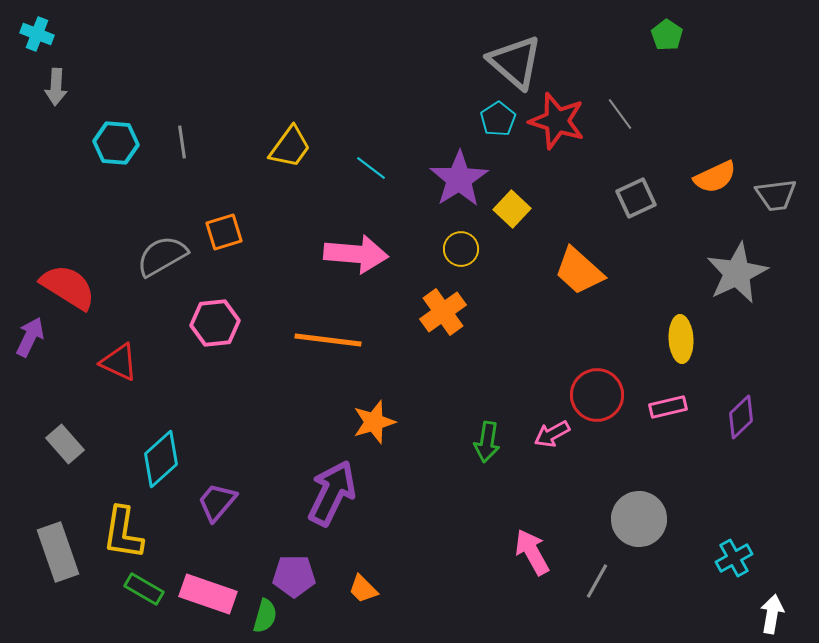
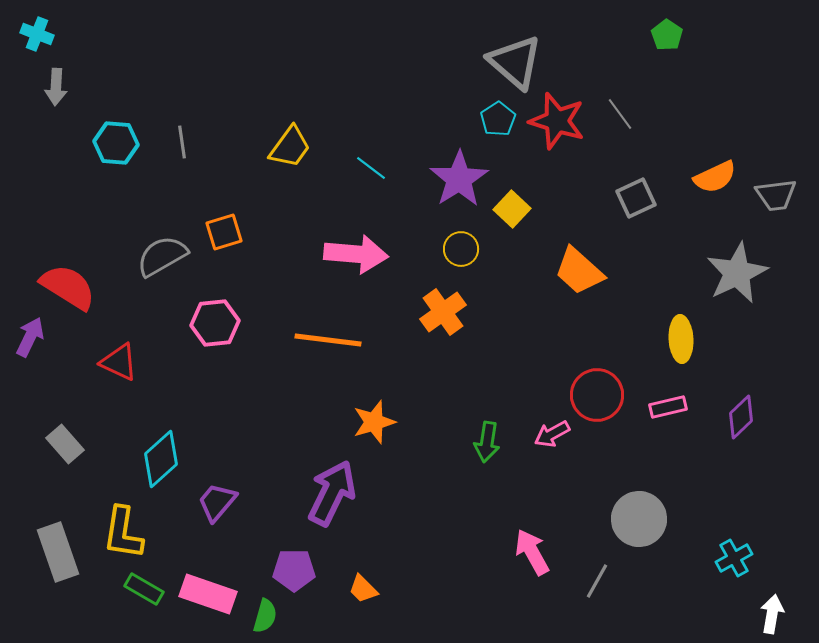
purple pentagon at (294, 576): moved 6 px up
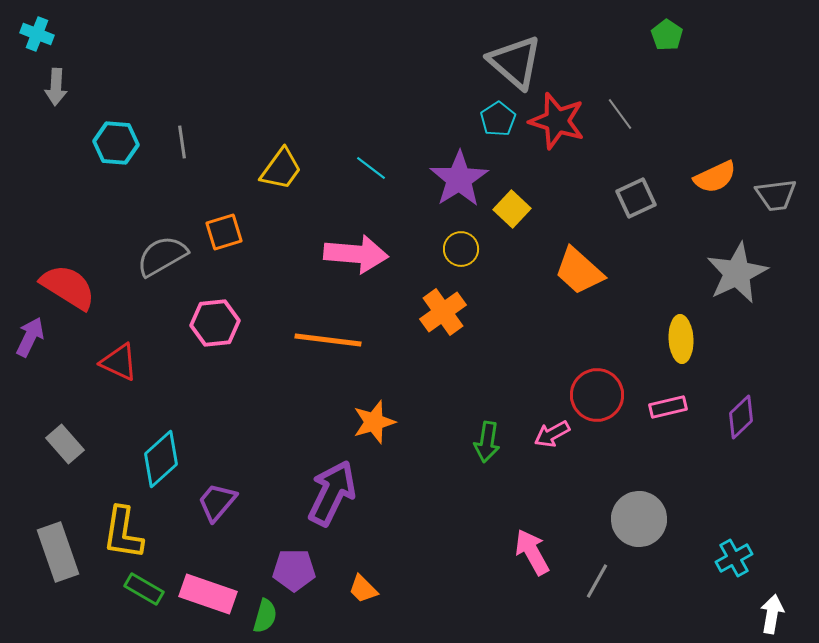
yellow trapezoid at (290, 147): moved 9 px left, 22 px down
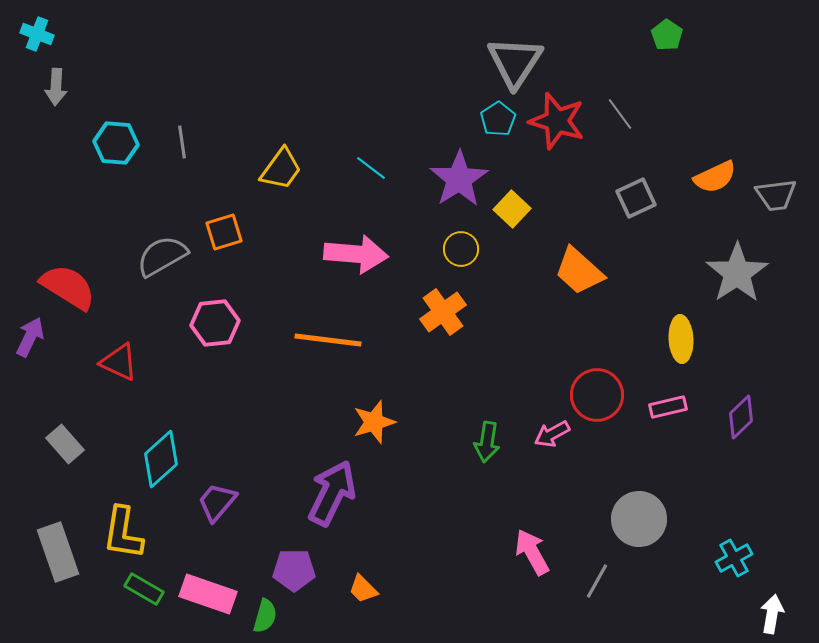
gray triangle at (515, 62): rotated 22 degrees clockwise
gray star at (737, 273): rotated 8 degrees counterclockwise
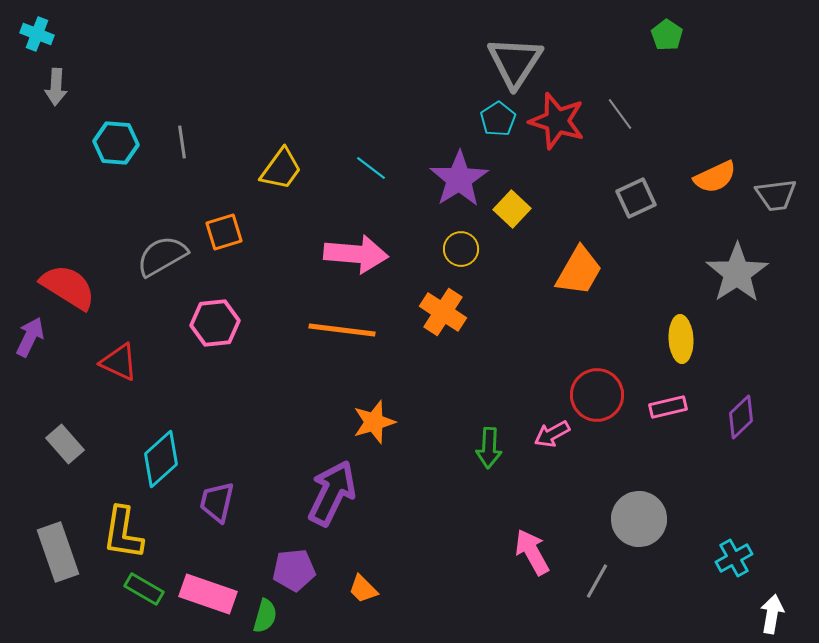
orange trapezoid at (579, 271): rotated 102 degrees counterclockwise
orange cross at (443, 312): rotated 21 degrees counterclockwise
orange line at (328, 340): moved 14 px right, 10 px up
green arrow at (487, 442): moved 2 px right, 6 px down; rotated 6 degrees counterclockwise
purple trapezoid at (217, 502): rotated 27 degrees counterclockwise
purple pentagon at (294, 570): rotated 6 degrees counterclockwise
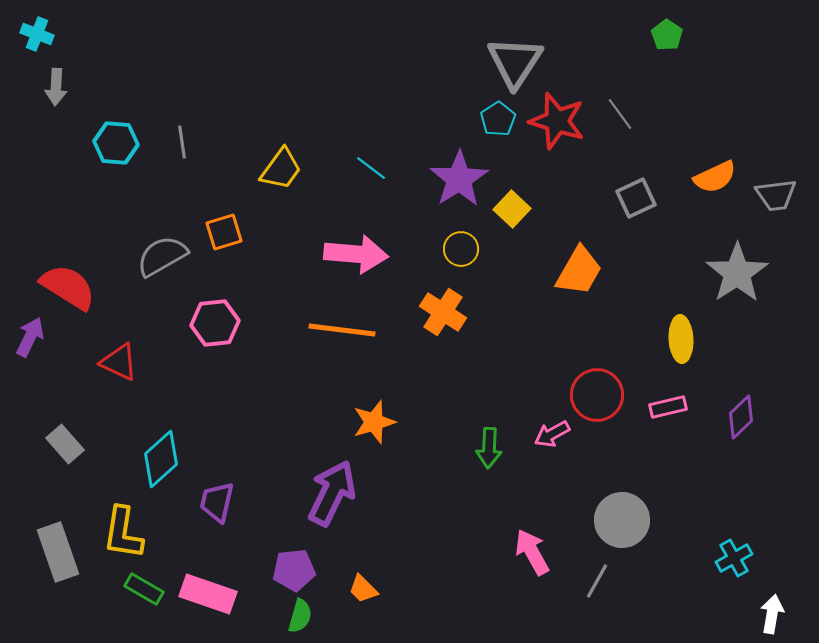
gray circle at (639, 519): moved 17 px left, 1 px down
green semicircle at (265, 616): moved 35 px right
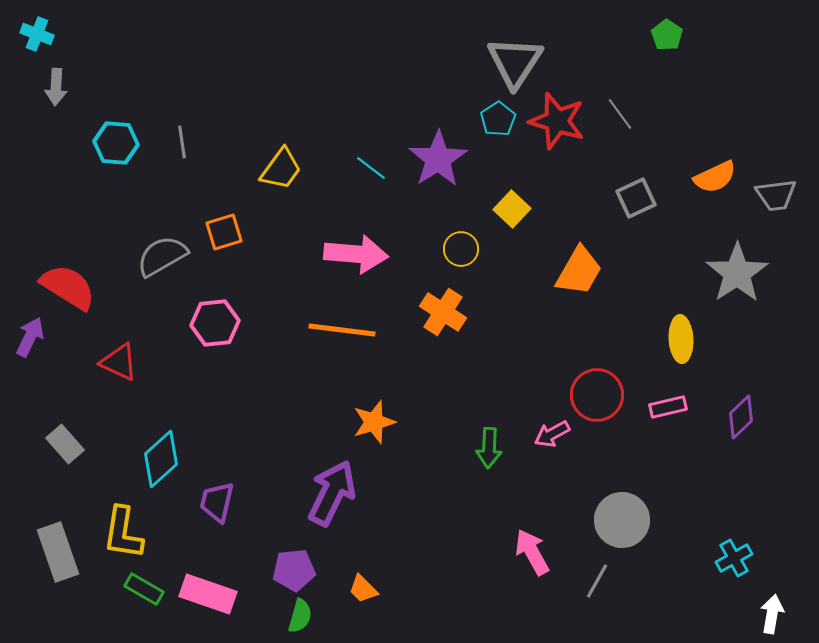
purple star at (459, 179): moved 21 px left, 20 px up
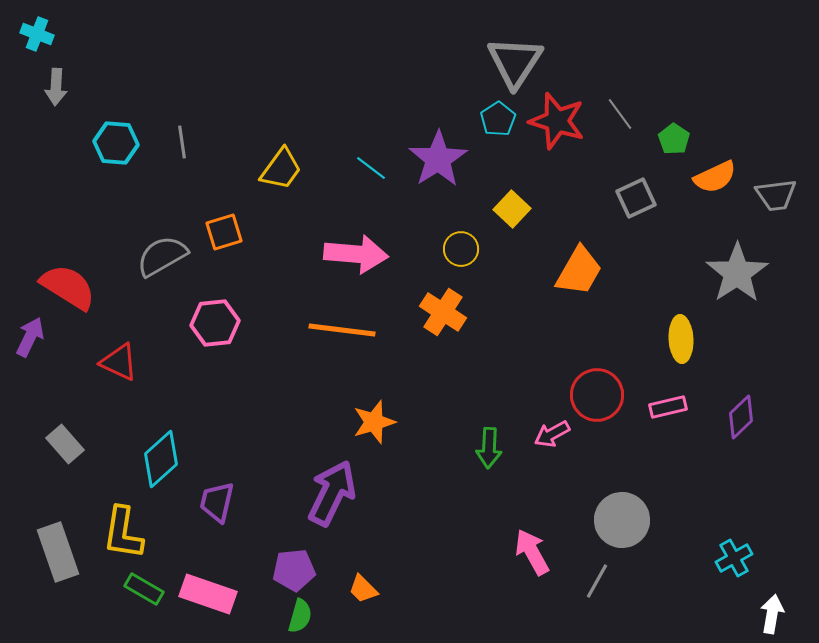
green pentagon at (667, 35): moved 7 px right, 104 px down
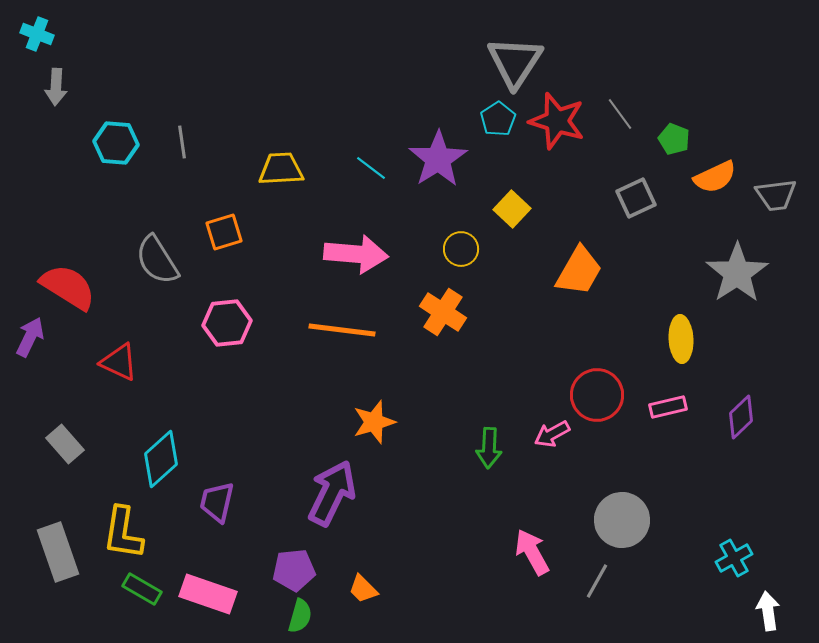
green pentagon at (674, 139): rotated 12 degrees counterclockwise
yellow trapezoid at (281, 169): rotated 129 degrees counterclockwise
gray semicircle at (162, 256): moved 5 px left, 4 px down; rotated 92 degrees counterclockwise
pink hexagon at (215, 323): moved 12 px right
green rectangle at (144, 589): moved 2 px left
white arrow at (772, 614): moved 4 px left, 3 px up; rotated 18 degrees counterclockwise
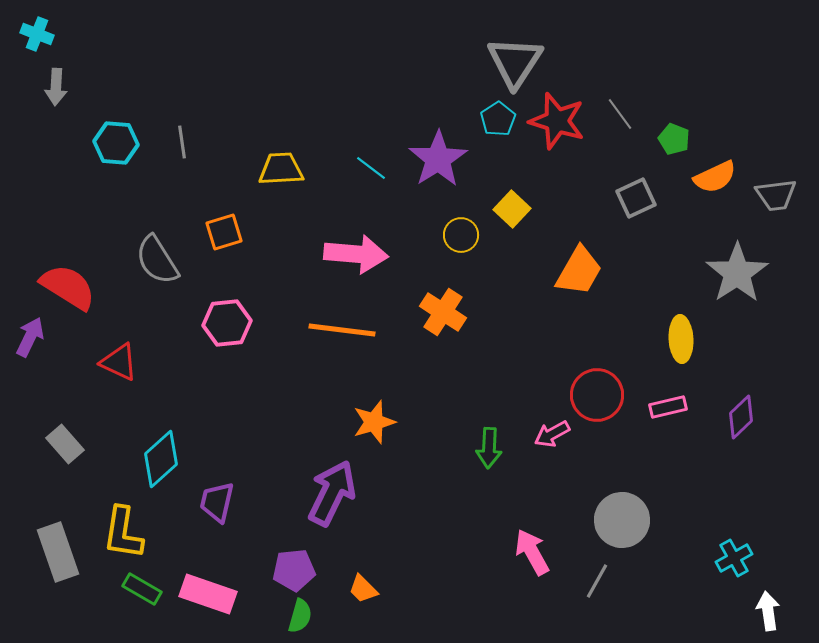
yellow circle at (461, 249): moved 14 px up
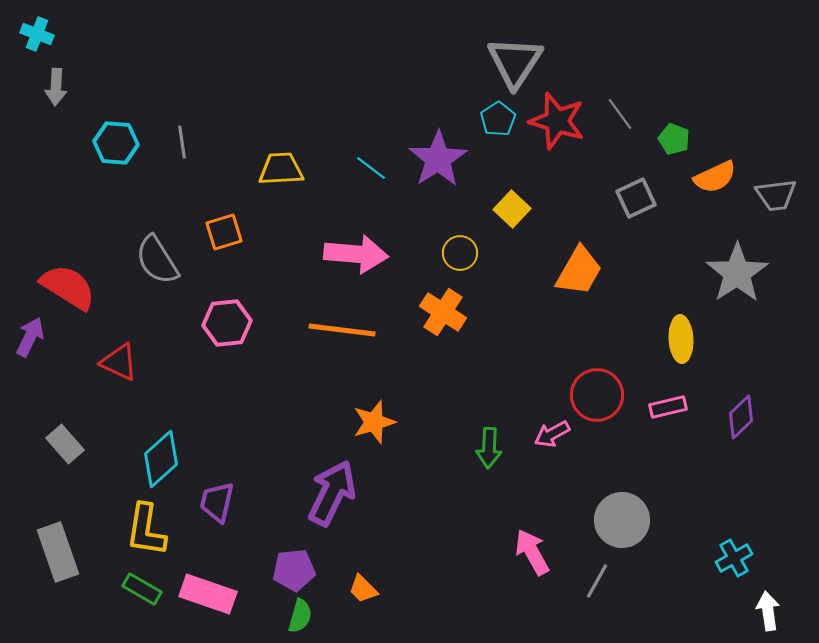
yellow circle at (461, 235): moved 1 px left, 18 px down
yellow L-shape at (123, 533): moved 23 px right, 3 px up
